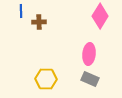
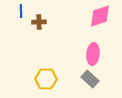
pink diamond: rotated 40 degrees clockwise
pink ellipse: moved 4 px right
gray rectangle: rotated 18 degrees clockwise
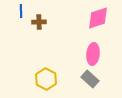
pink diamond: moved 2 px left, 2 px down
yellow hexagon: rotated 25 degrees clockwise
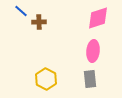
blue line: rotated 48 degrees counterclockwise
pink ellipse: moved 3 px up
gray rectangle: rotated 42 degrees clockwise
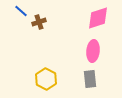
brown cross: rotated 16 degrees counterclockwise
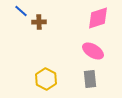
brown cross: rotated 16 degrees clockwise
pink ellipse: rotated 65 degrees counterclockwise
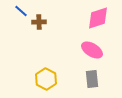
pink ellipse: moved 1 px left, 1 px up
gray rectangle: moved 2 px right
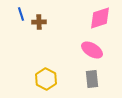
blue line: moved 3 px down; rotated 32 degrees clockwise
pink diamond: moved 2 px right
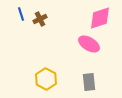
brown cross: moved 1 px right, 3 px up; rotated 24 degrees counterclockwise
pink ellipse: moved 3 px left, 6 px up
gray rectangle: moved 3 px left, 3 px down
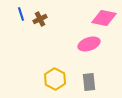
pink diamond: moved 4 px right; rotated 30 degrees clockwise
pink ellipse: rotated 50 degrees counterclockwise
yellow hexagon: moved 9 px right
